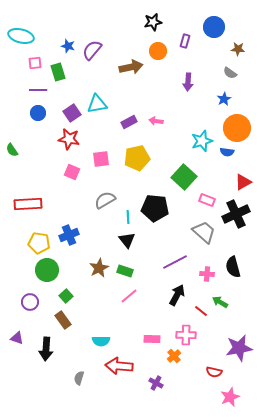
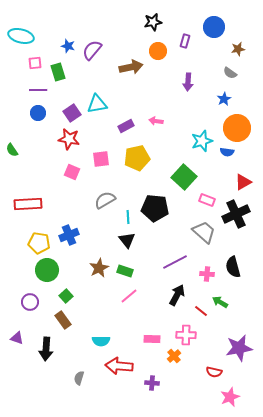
brown star at (238, 49): rotated 16 degrees counterclockwise
purple rectangle at (129, 122): moved 3 px left, 4 px down
purple cross at (156, 383): moved 4 px left; rotated 24 degrees counterclockwise
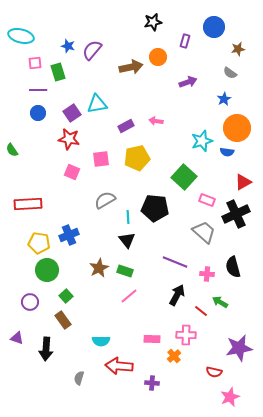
orange circle at (158, 51): moved 6 px down
purple arrow at (188, 82): rotated 114 degrees counterclockwise
purple line at (175, 262): rotated 50 degrees clockwise
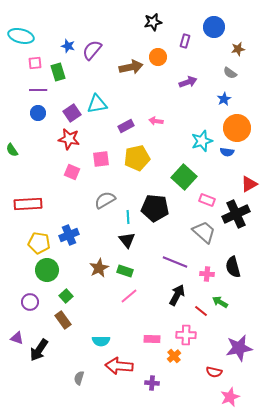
red triangle at (243, 182): moved 6 px right, 2 px down
black arrow at (46, 349): moved 7 px left, 1 px down; rotated 30 degrees clockwise
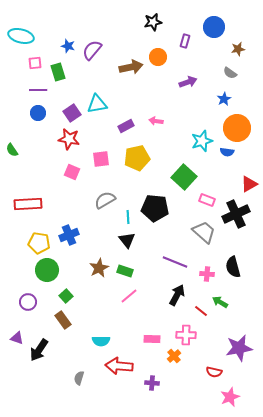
purple circle at (30, 302): moved 2 px left
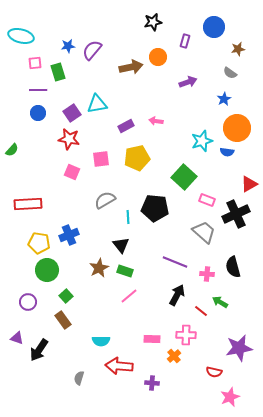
blue star at (68, 46): rotated 24 degrees counterclockwise
green semicircle at (12, 150): rotated 104 degrees counterclockwise
black triangle at (127, 240): moved 6 px left, 5 px down
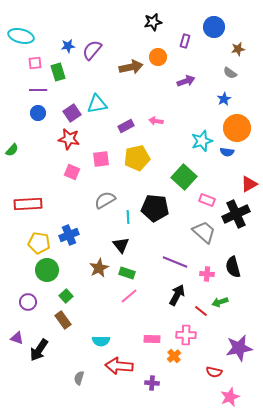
purple arrow at (188, 82): moved 2 px left, 1 px up
green rectangle at (125, 271): moved 2 px right, 2 px down
green arrow at (220, 302): rotated 49 degrees counterclockwise
